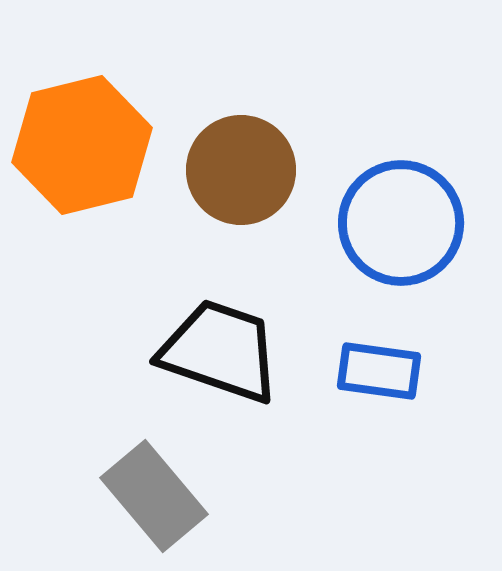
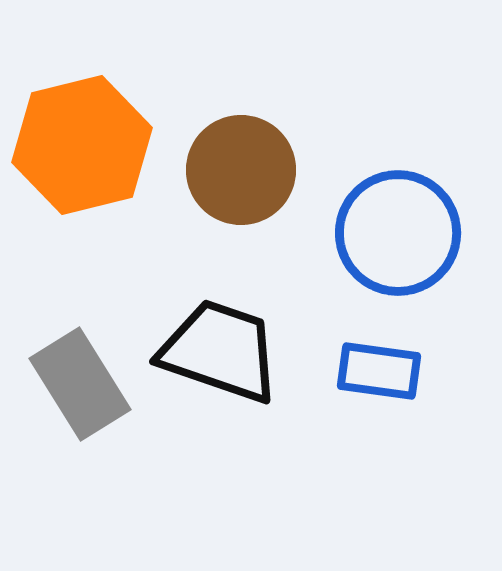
blue circle: moved 3 px left, 10 px down
gray rectangle: moved 74 px left, 112 px up; rotated 8 degrees clockwise
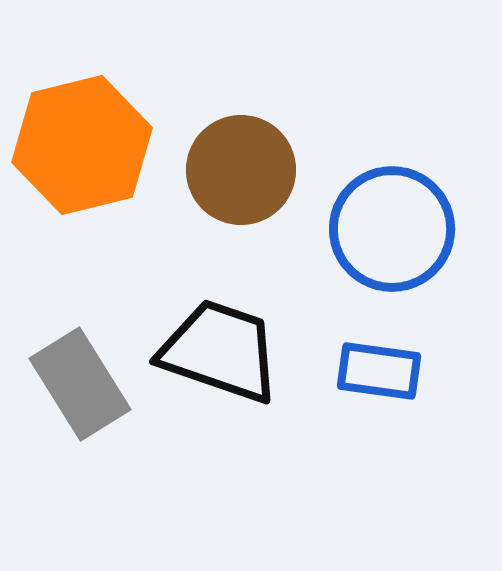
blue circle: moved 6 px left, 4 px up
